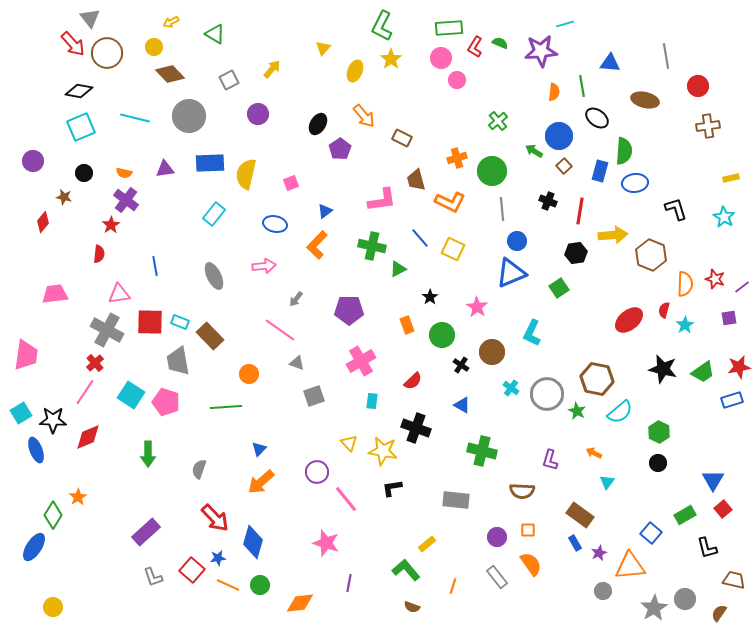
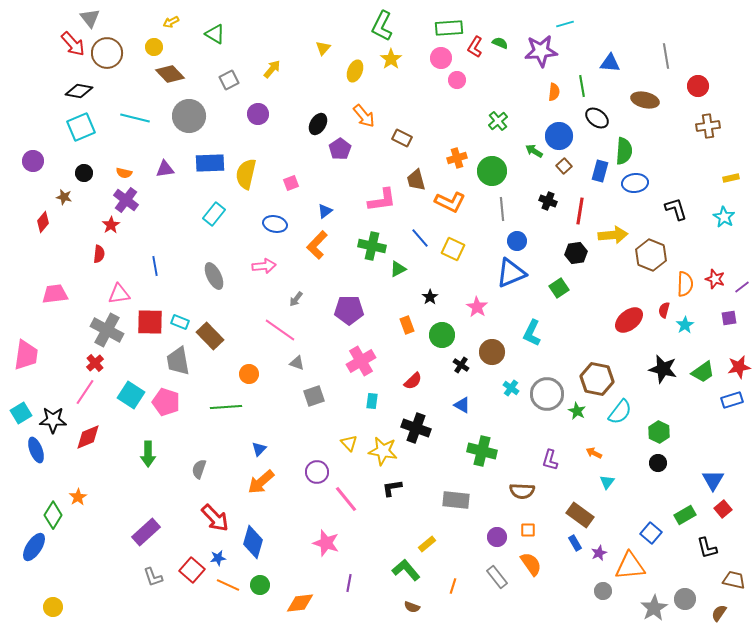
cyan semicircle at (620, 412): rotated 12 degrees counterclockwise
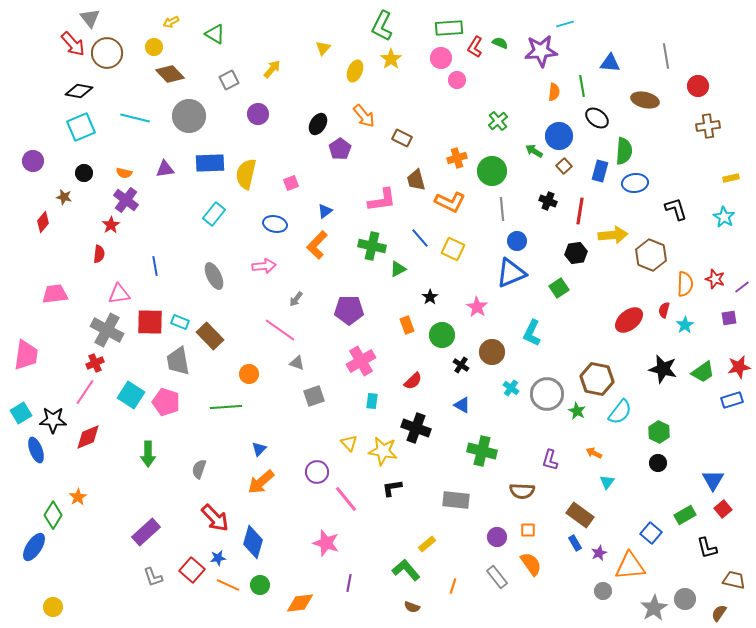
red cross at (95, 363): rotated 18 degrees clockwise
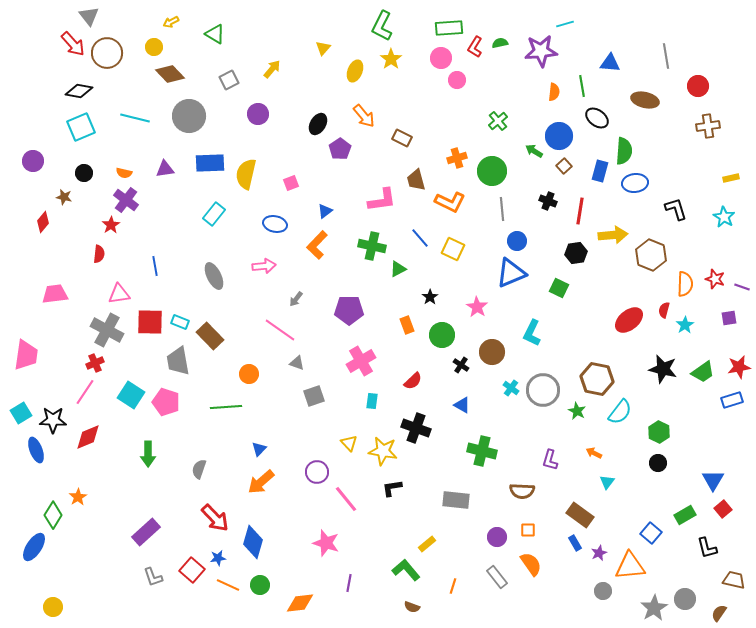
gray triangle at (90, 18): moved 1 px left, 2 px up
green semicircle at (500, 43): rotated 35 degrees counterclockwise
purple line at (742, 287): rotated 56 degrees clockwise
green square at (559, 288): rotated 30 degrees counterclockwise
gray circle at (547, 394): moved 4 px left, 4 px up
